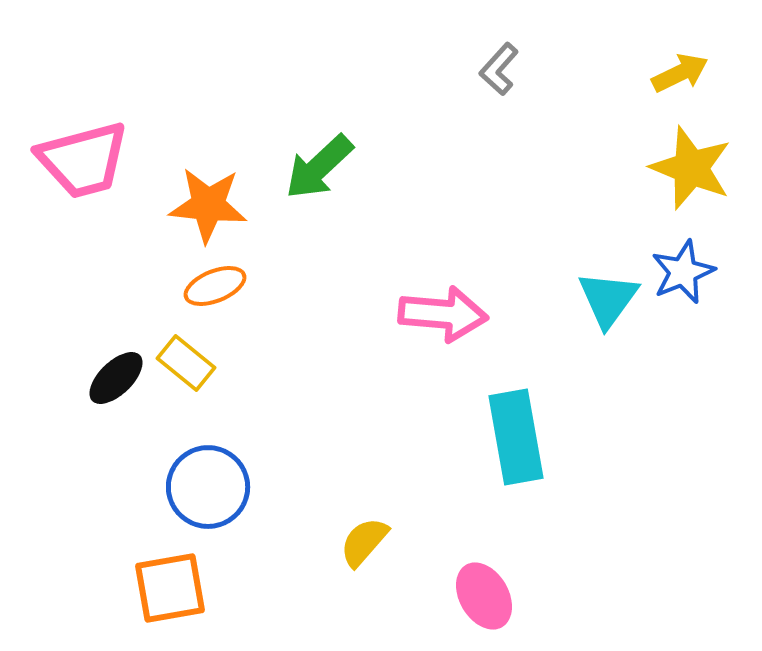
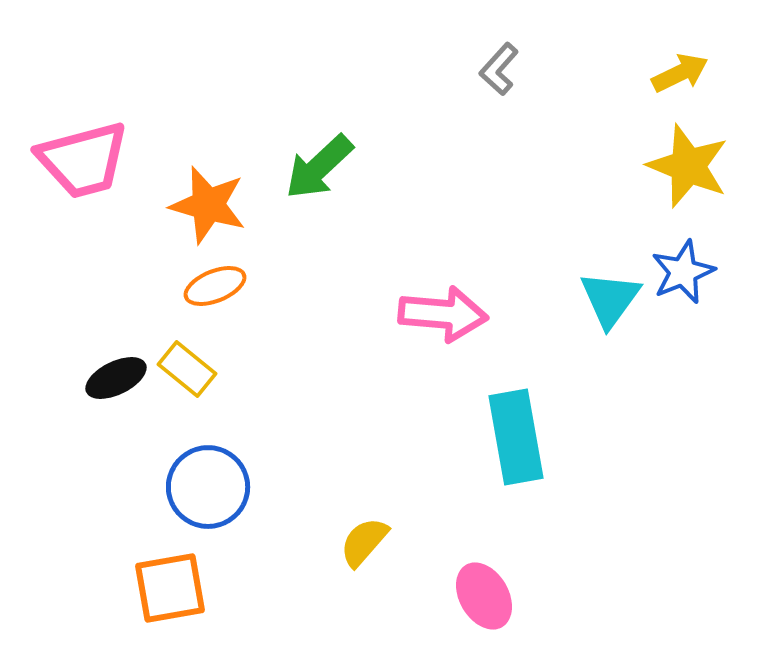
yellow star: moved 3 px left, 2 px up
orange star: rotated 10 degrees clockwise
cyan triangle: moved 2 px right
yellow rectangle: moved 1 px right, 6 px down
black ellipse: rotated 18 degrees clockwise
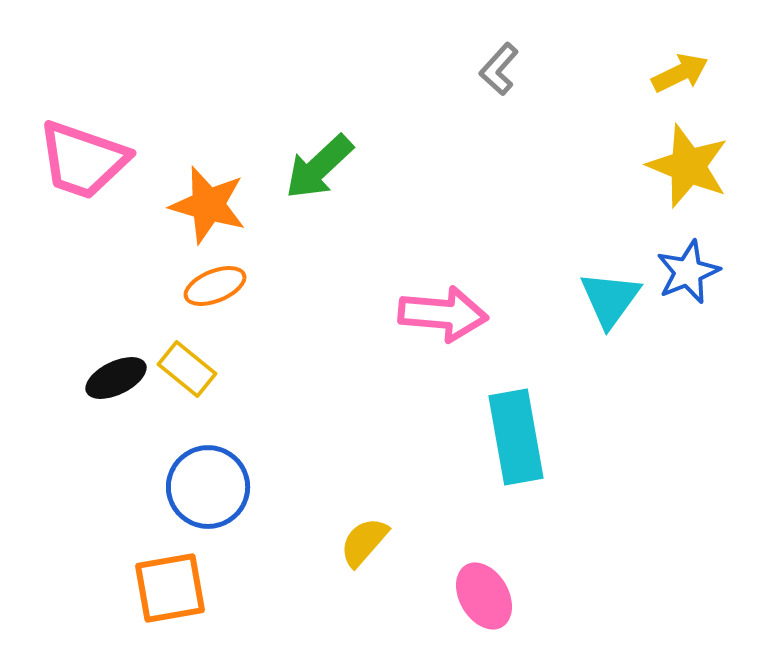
pink trapezoid: rotated 34 degrees clockwise
blue star: moved 5 px right
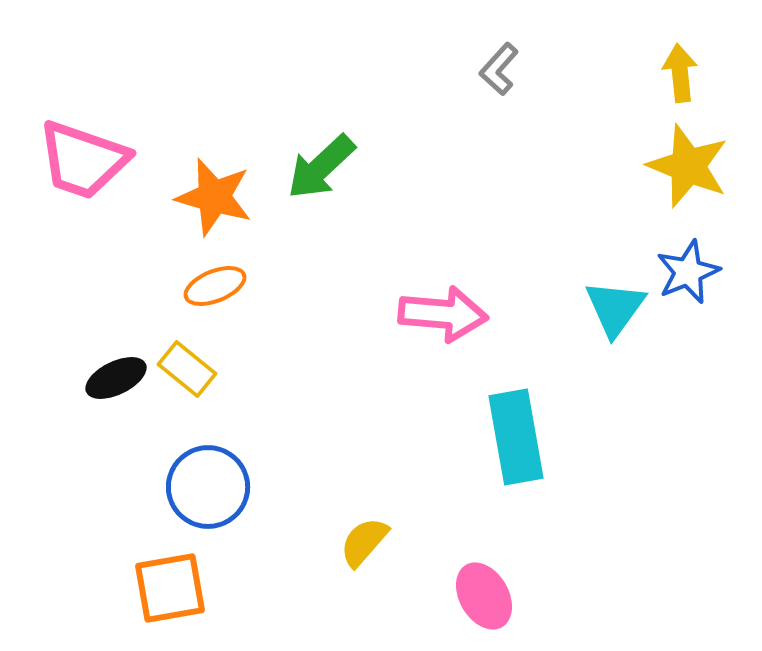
yellow arrow: rotated 70 degrees counterclockwise
green arrow: moved 2 px right
orange star: moved 6 px right, 8 px up
cyan triangle: moved 5 px right, 9 px down
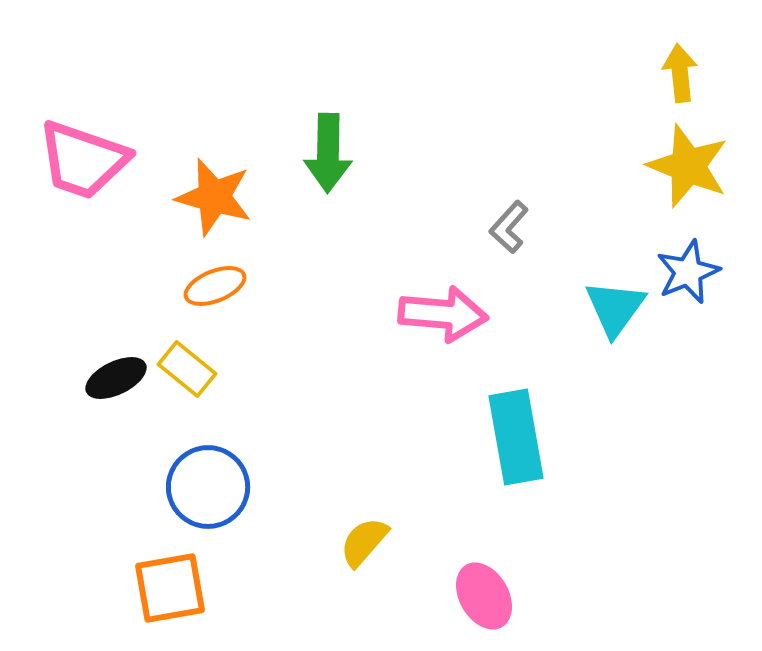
gray L-shape: moved 10 px right, 158 px down
green arrow: moved 7 px right, 14 px up; rotated 46 degrees counterclockwise
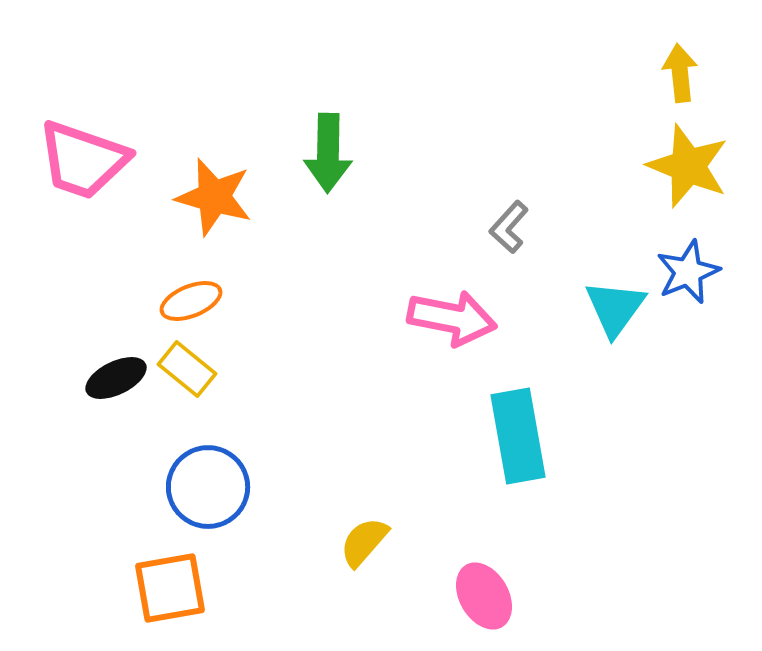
orange ellipse: moved 24 px left, 15 px down
pink arrow: moved 9 px right, 4 px down; rotated 6 degrees clockwise
cyan rectangle: moved 2 px right, 1 px up
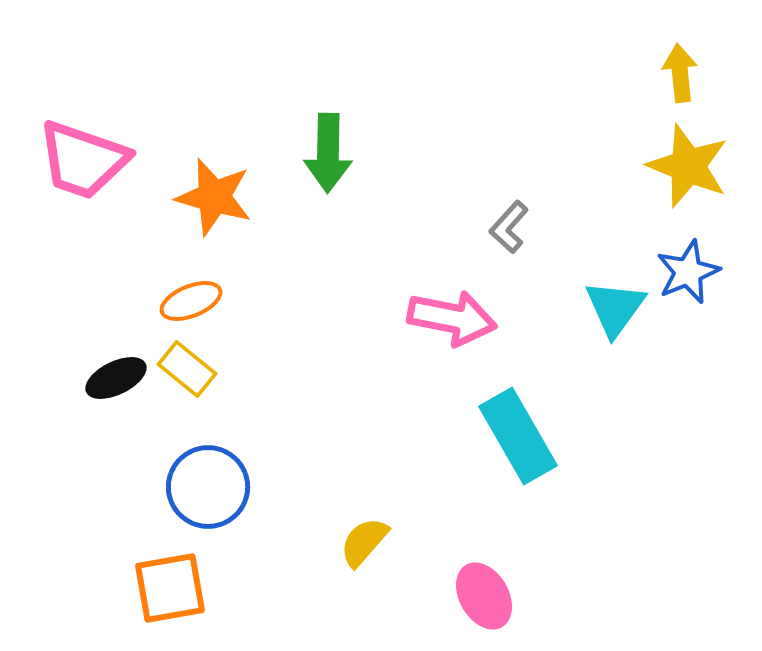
cyan rectangle: rotated 20 degrees counterclockwise
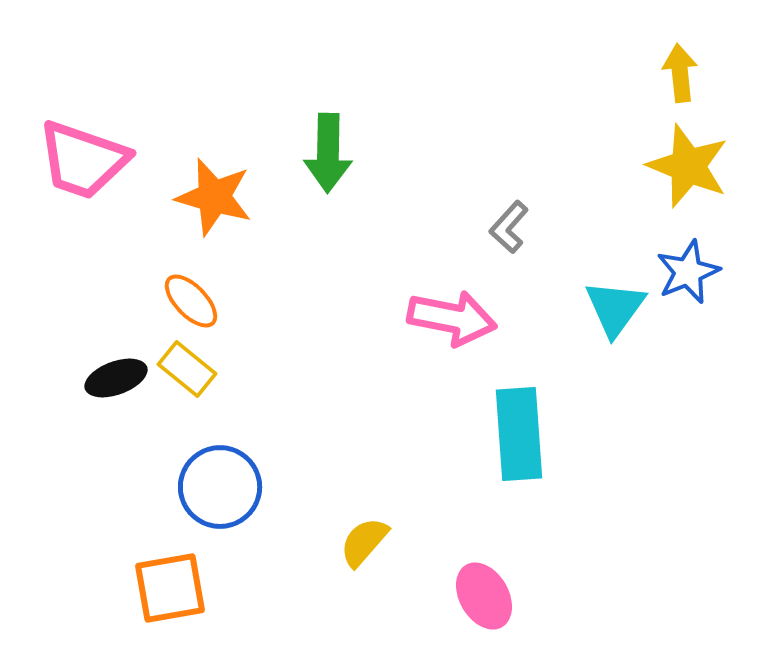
orange ellipse: rotated 68 degrees clockwise
black ellipse: rotated 6 degrees clockwise
cyan rectangle: moved 1 px right, 2 px up; rotated 26 degrees clockwise
blue circle: moved 12 px right
